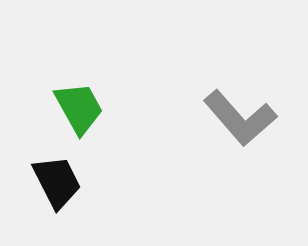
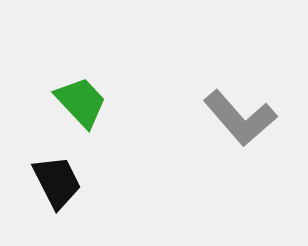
green trapezoid: moved 2 px right, 6 px up; rotated 14 degrees counterclockwise
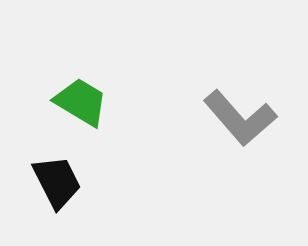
green trapezoid: rotated 16 degrees counterclockwise
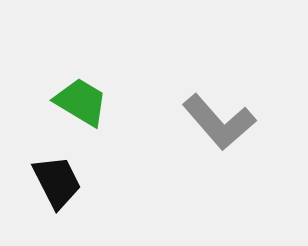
gray L-shape: moved 21 px left, 4 px down
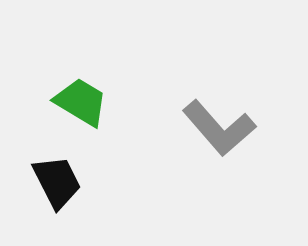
gray L-shape: moved 6 px down
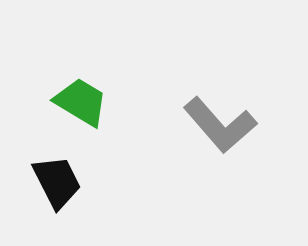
gray L-shape: moved 1 px right, 3 px up
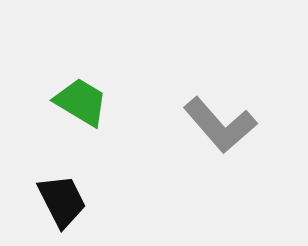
black trapezoid: moved 5 px right, 19 px down
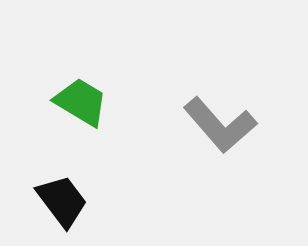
black trapezoid: rotated 10 degrees counterclockwise
